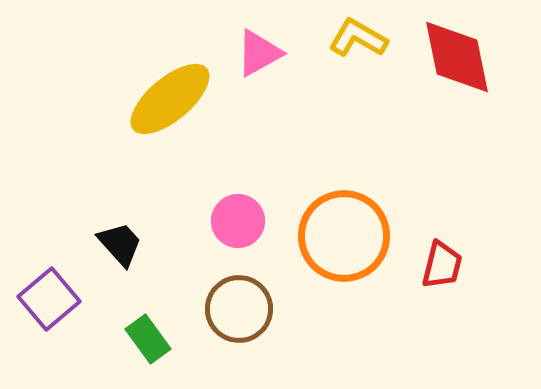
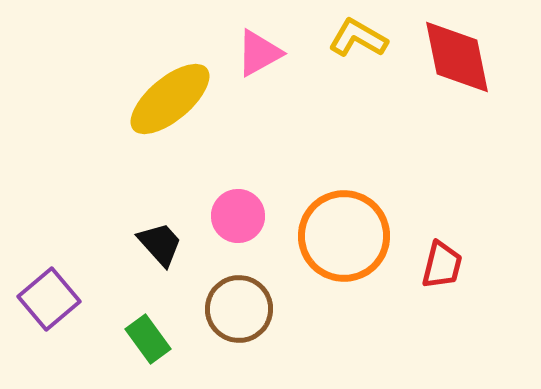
pink circle: moved 5 px up
black trapezoid: moved 40 px right
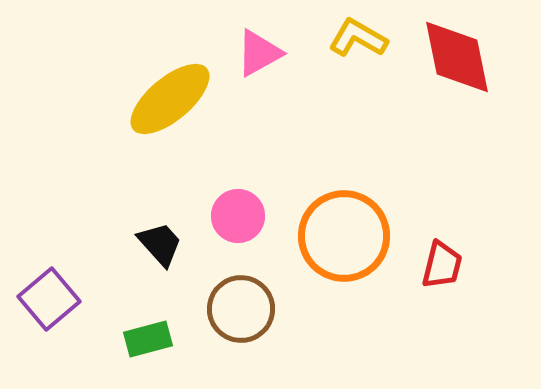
brown circle: moved 2 px right
green rectangle: rotated 69 degrees counterclockwise
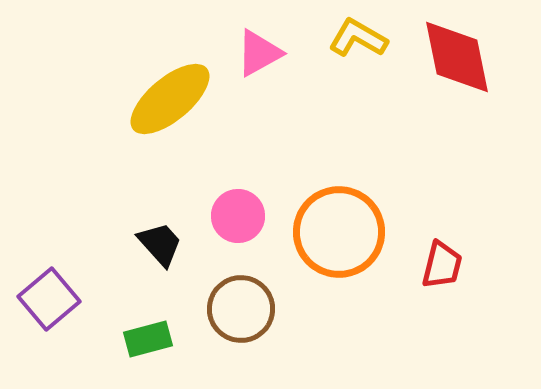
orange circle: moved 5 px left, 4 px up
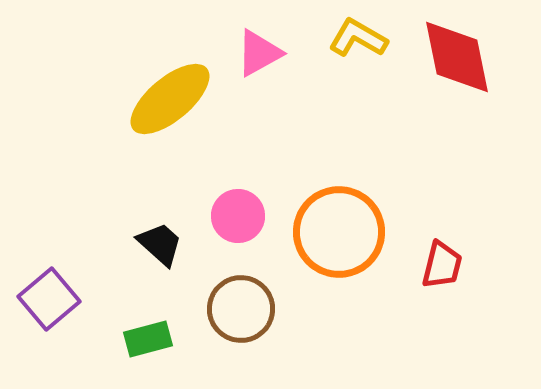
black trapezoid: rotated 6 degrees counterclockwise
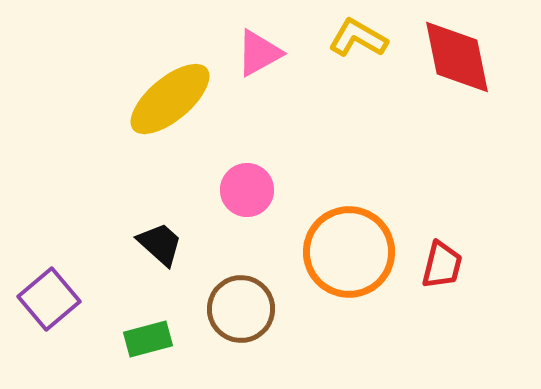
pink circle: moved 9 px right, 26 px up
orange circle: moved 10 px right, 20 px down
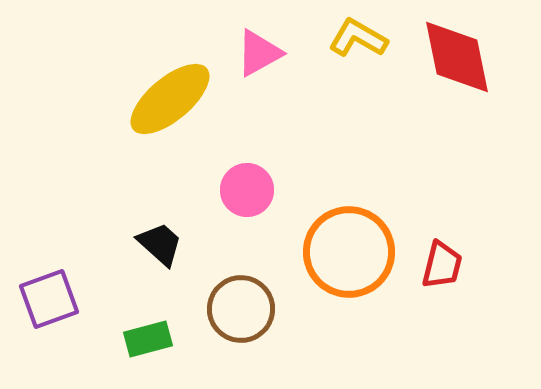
purple square: rotated 20 degrees clockwise
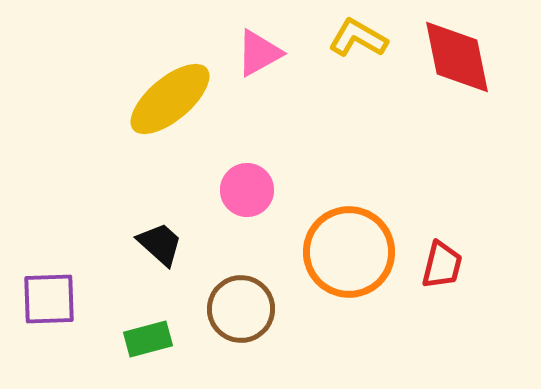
purple square: rotated 18 degrees clockwise
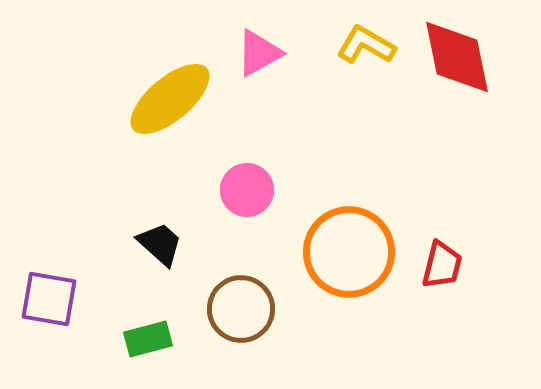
yellow L-shape: moved 8 px right, 7 px down
purple square: rotated 12 degrees clockwise
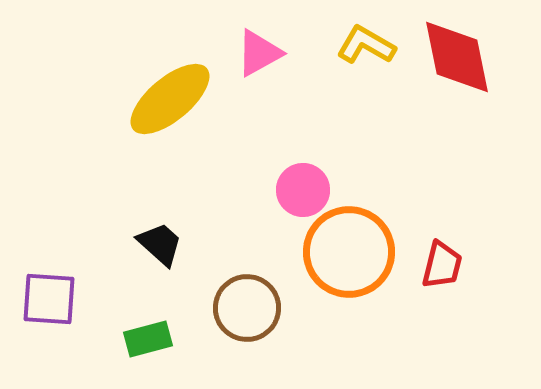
pink circle: moved 56 px right
purple square: rotated 6 degrees counterclockwise
brown circle: moved 6 px right, 1 px up
